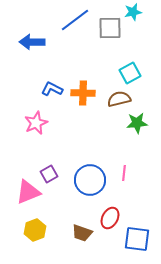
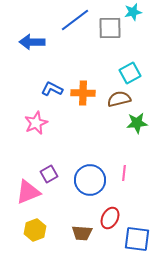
brown trapezoid: rotated 15 degrees counterclockwise
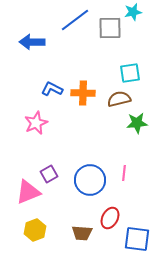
cyan square: rotated 20 degrees clockwise
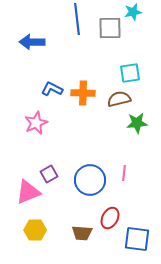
blue line: moved 2 px right, 1 px up; rotated 60 degrees counterclockwise
yellow hexagon: rotated 20 degrees clockwise
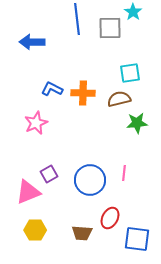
cyan star: rotated 24 degrees counterclockwise
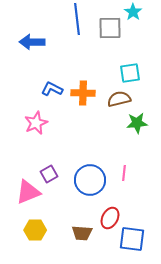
blue square: moved 5 px left
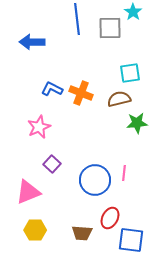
orange cross: moved 2 px left; rotated 20 degrees clockwise
pink star: moved 3 px right, 4 px down
purple square: moved 3 px right, 10 px up; rotated 18 degrees counterclockwise
blue circle: moved 5 px right
blue square: moved 1 px left, 1 px down
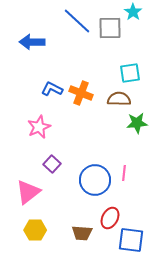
blue line: moved 2 px down; rotated 40 degrees counterclockwise
brown semicircle: rotated 15 degrees clockwise
pink triangle: rotated 16 degrees counterclockwise
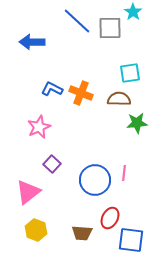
yellow hexagon: moved 1 px right; rotated 20 degrees clockwise
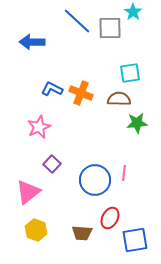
blue square: moved 4 px right; rotated 16 degrees counterclockwise
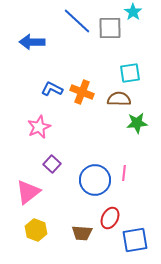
orange cross: moved 1 px right, 1 px up
